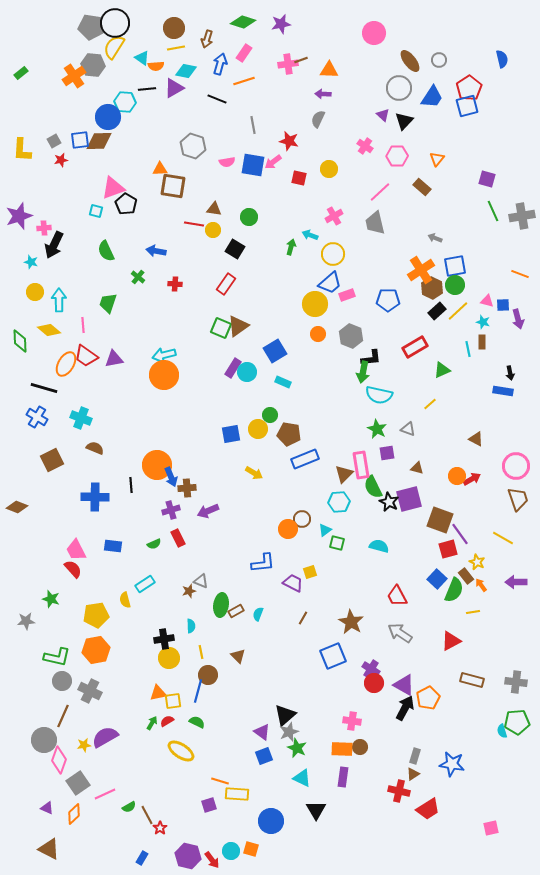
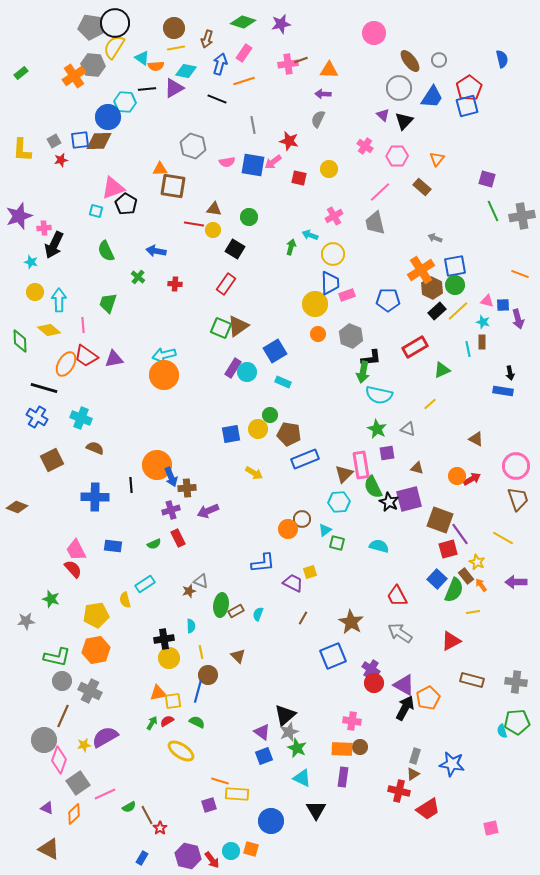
blue trapezoid at (330, 283): rotated 50 degrees counterclockwise
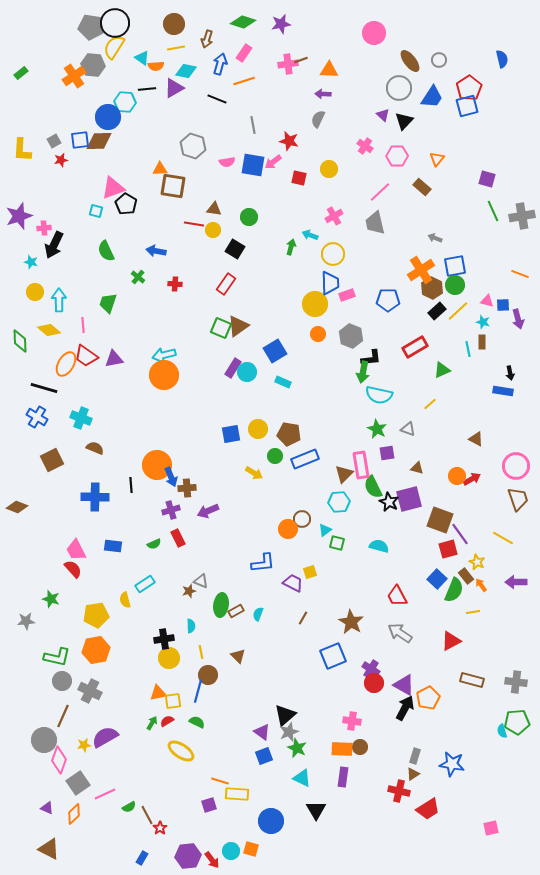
brown circle at (174, 28): moved 4 px up
green circle at (270, 415): moved 5 px right, 41 px down
purple hexagon at (188, 856): rotated 20 degrees counterclockwise
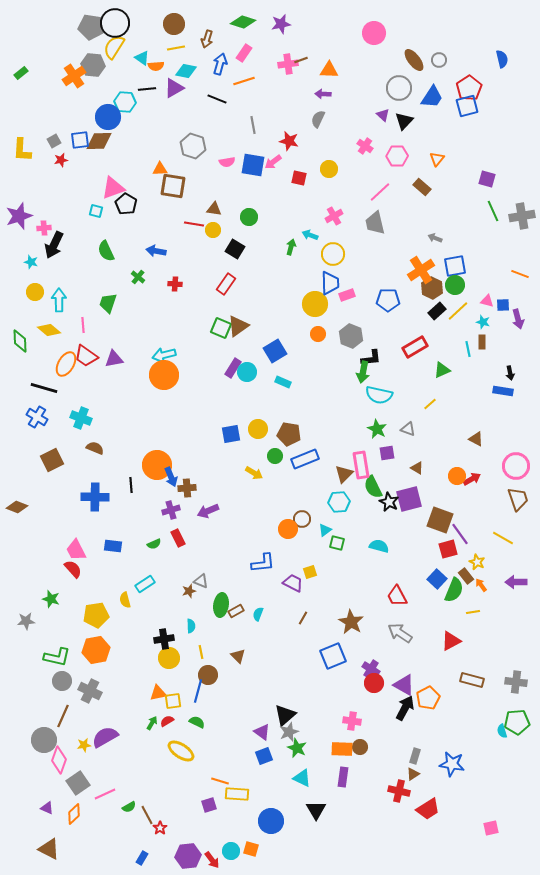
brown ellipse at (410, 61): moved 4 px right, 1 px up
brown triangle at (417, 468): rotated 16 degrees clockwise
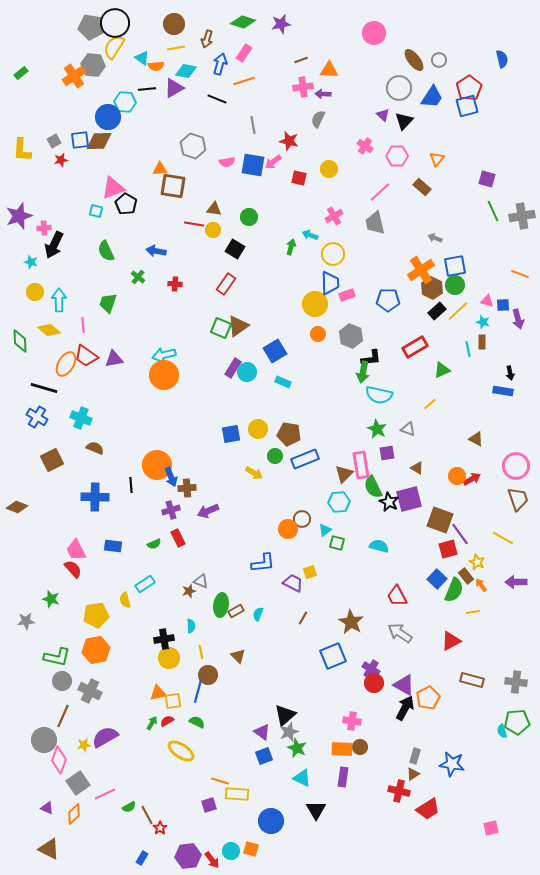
pink cross at (288, 64): moved 15 px right, 23 px down
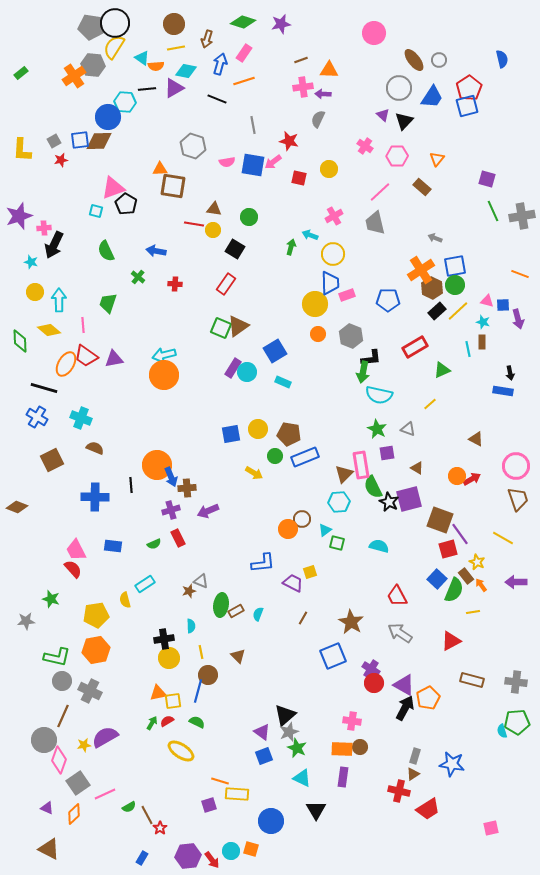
blue rectangle at (305, 459): moved 2 px up
